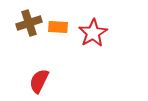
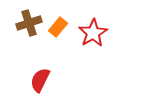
orange rectangle: rotated 54 degrees counterclockwise
red semicircle: moved 1 px right, 1 px up
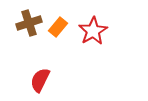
red star: moved 2 px up
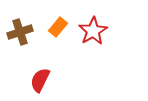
brown cross: moved 9 px left, 9 px down
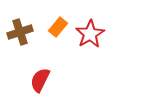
red star: moved 3 px left, 3 px down
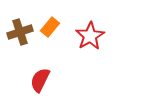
orange rectangle: moved 8 px left
red star: moved 2 px down
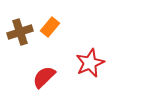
red star: moved 27 px down; rotated 8 degrees clockwise
red semicircle: moved 4 px right, 3 px up; rotated 20 degrees clockwise
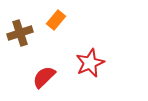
orange rectangle: moved 6 px right, 7 px up
brown cross: moved 1 px down
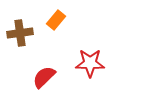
brown cross: rotated 10 degrees clockwise
red star: rotated 24 degrees clockwise
